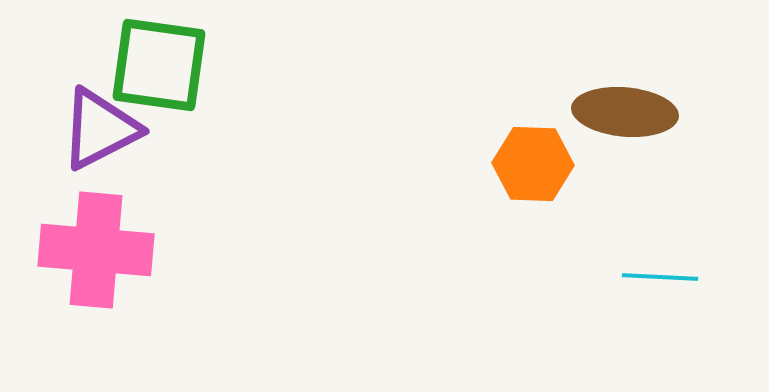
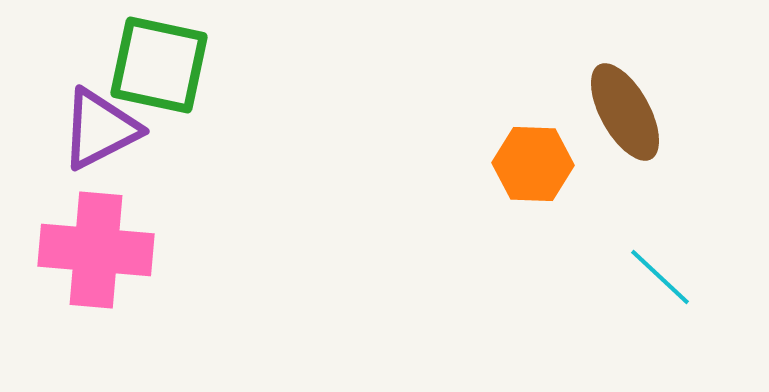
green square: rotated 4 degrees clockwise
brown ellipse: rotated 56 degrees clockwise
cyan line: rotated 40 degrees clockwise
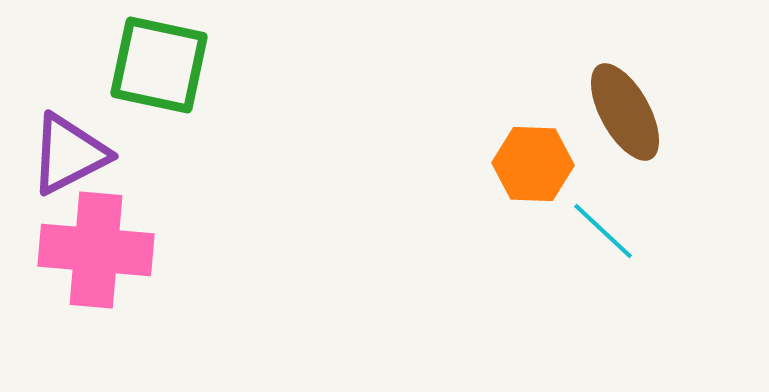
purple triangle: moved 31 px left, 25 px down
cyan line: moved 57 px left, 46 px up
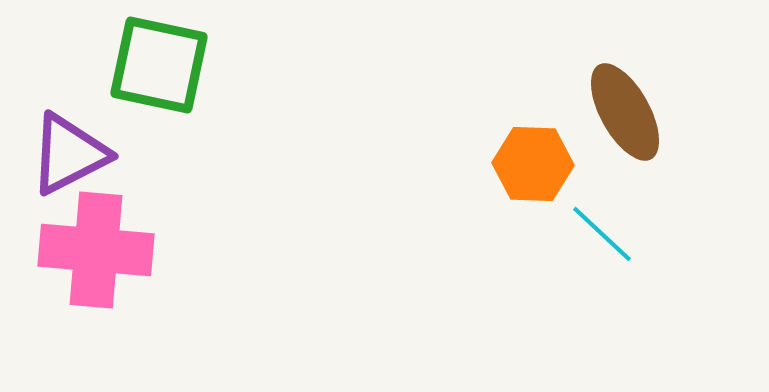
cyan line: moved 1 px left, 3 px down
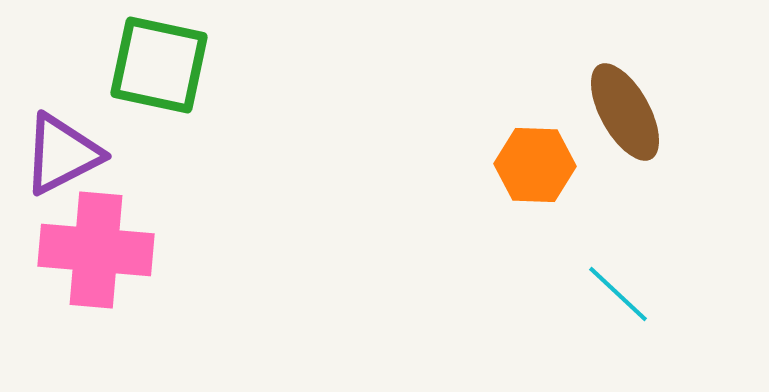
purple triangle: moved 7 px left
orange hexagon: moved 2 px right, 1 px down
cyan line: moved 16 px right, 60 px down
